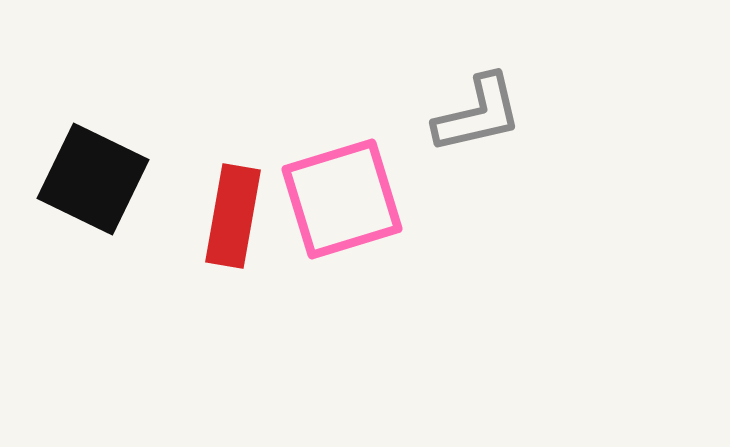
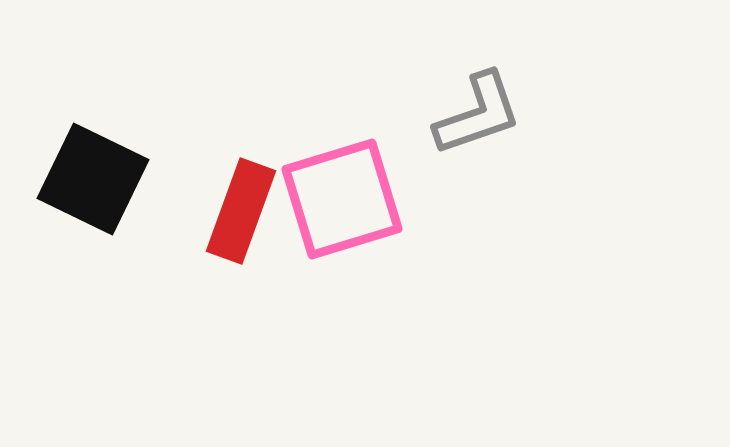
gray L-shape: rotated 6 degrees counterclockwise
red rectangle: moved 8 px right, 5 px up; rotated 10 degrees clockwise
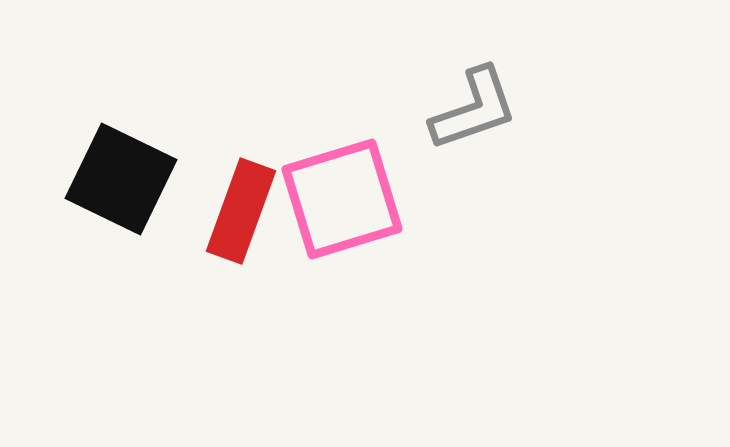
gray L-shape: moved 4 px left, 5 px up
black square: moved 28 px right
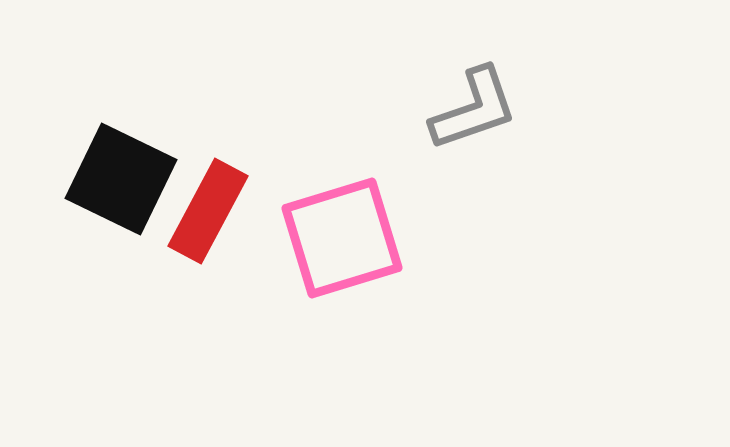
pink square: moved 39 px down
red rectangle: moved 33 px left; rotated 8 degrees clockwise
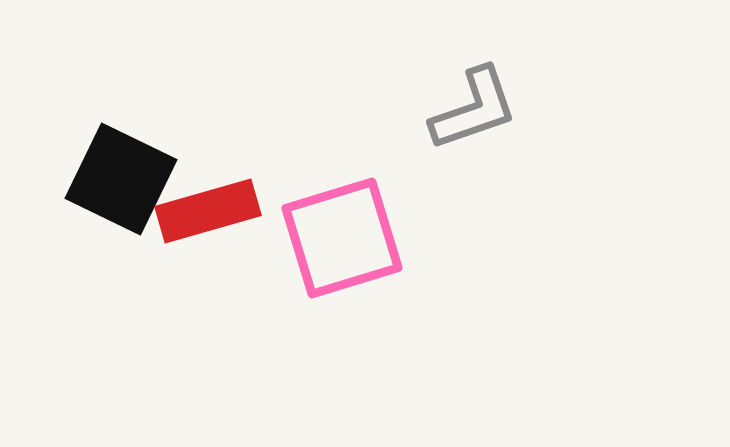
red rectangle: rotated 46 degrees clockwise
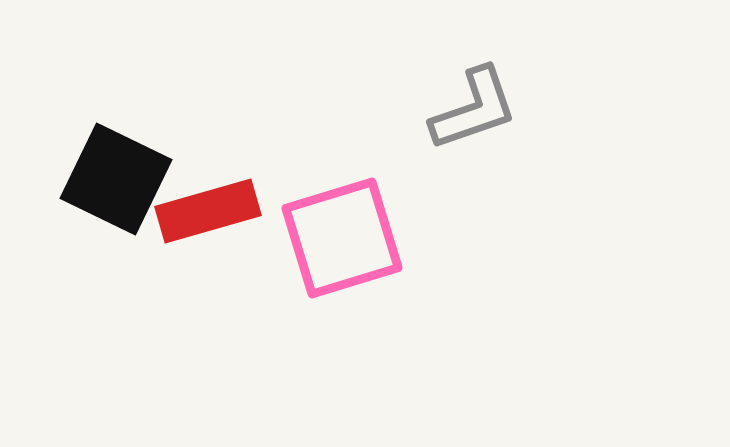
black square: moved 5 px left
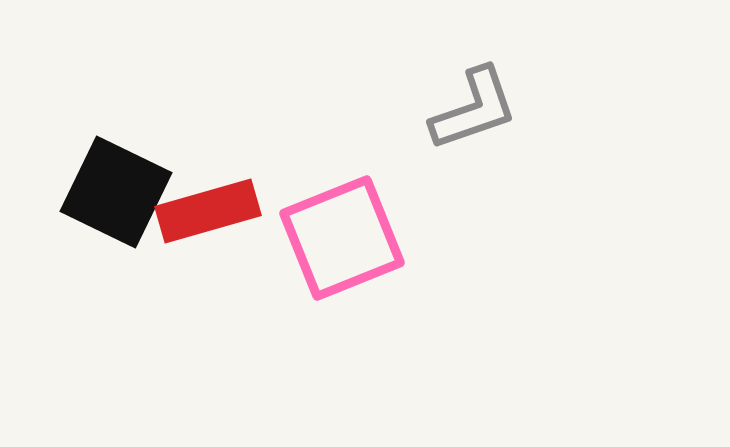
black square: moved 13 px down
pink square: rotated 5 degrees counterclockwise
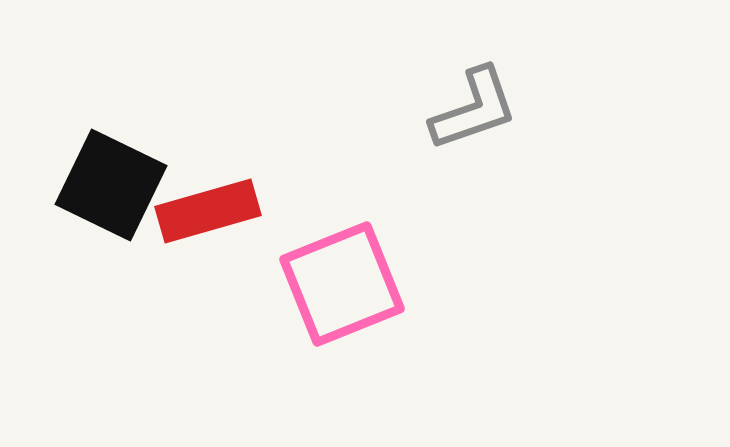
black square: moved 5 px left, 7 px up
pink square: moved 46 px down
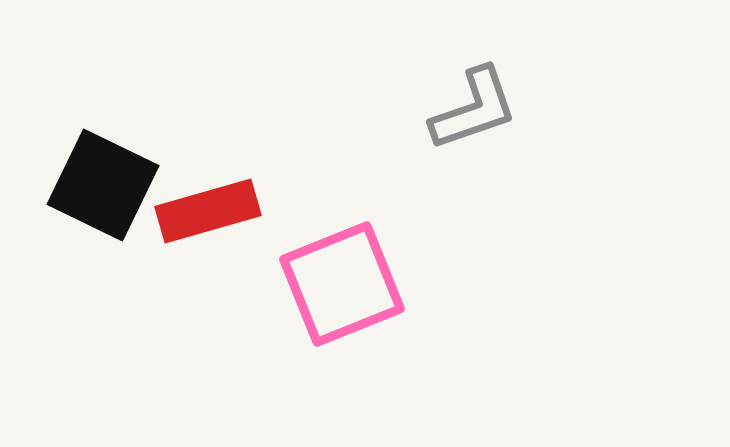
black square: moved 8 px left
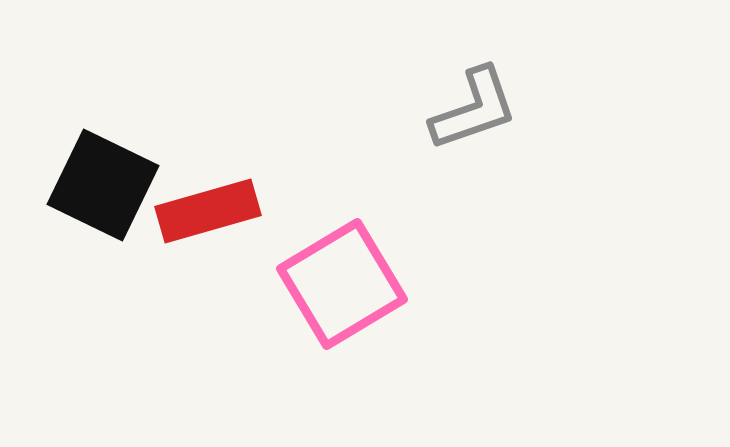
pink square: rotated 9 degrees counterclockwise
